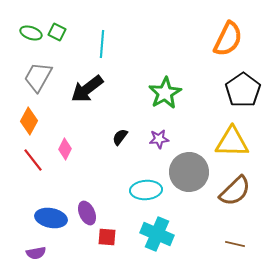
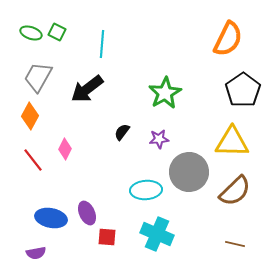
orange diamond: moved 1 px right, 5 px up
black semicircle: moved 2 px right, 5 px up
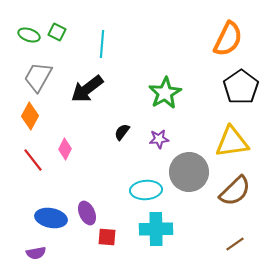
green ellipse: moved 2 px left, 2 px down
black pentagon: moved 2 px left, 3 px up
yellow triangle: rotated 9 degrees counterclockwise
cyan cross: moved 1 px left, 5 px up; rotated 24 degrees counterclockwise
brown line: rotated 48 degrees counterclockwise
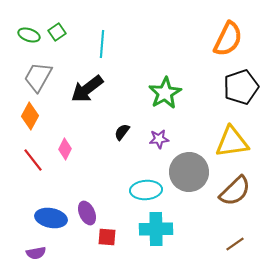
green square: rotated 30 degrees clockwise
black pentagon: rotated 16 degrees clockwise
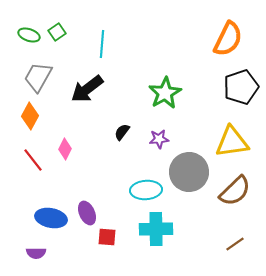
purple semicircle: rotated 12 degrees clockwise
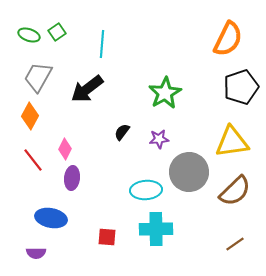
purple ellipse: moved 15 px left, 35 px up; rotated 30 degrees clockwise
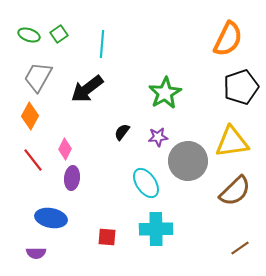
green square: moved 2 px right, 2 px down
purple star: moved 1 px left, 2 px up
gray circle: moved 1 px left, 11 px up
cyan ellipse: moved 7 px up; rotated 60 degrees clockwise
brown line: moved 5 px right, 4 px down
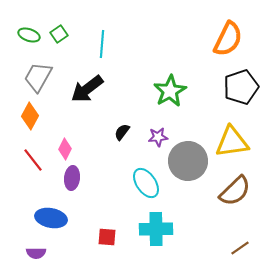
green star: moved 5 px right, 2 px up
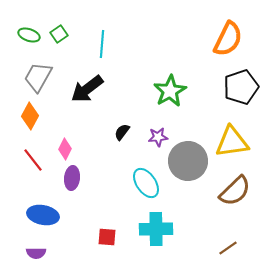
blue ellipse: moved 8 px left, 3 px up
brown line: moved 12 px left
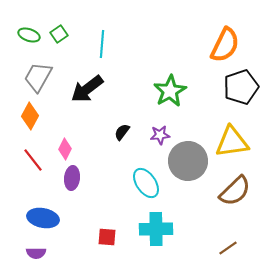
orange semicircle: moved 3 px left, 6 px down
purple star: moved 2 px right, 2 px up
blue ellipse: moved 3 px down
